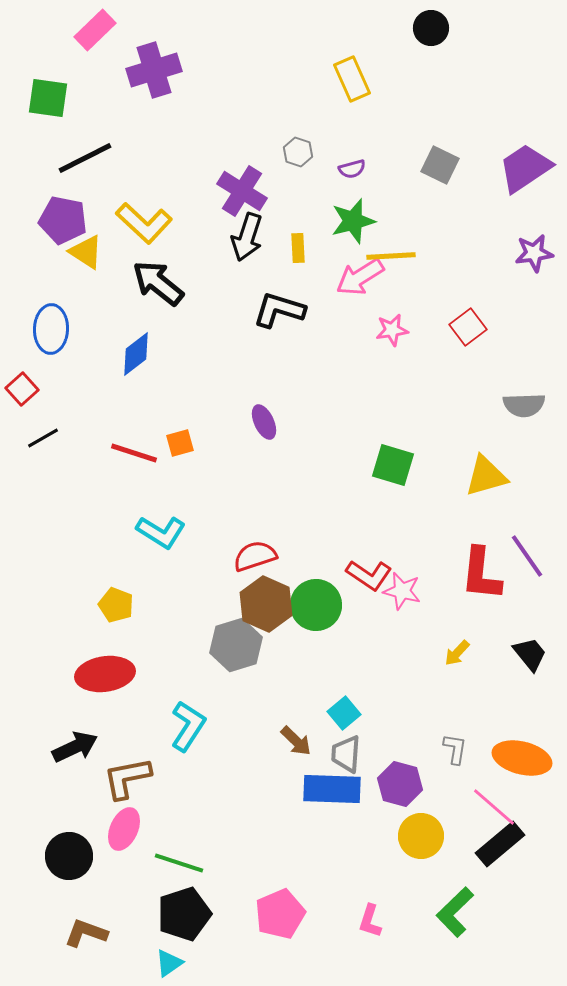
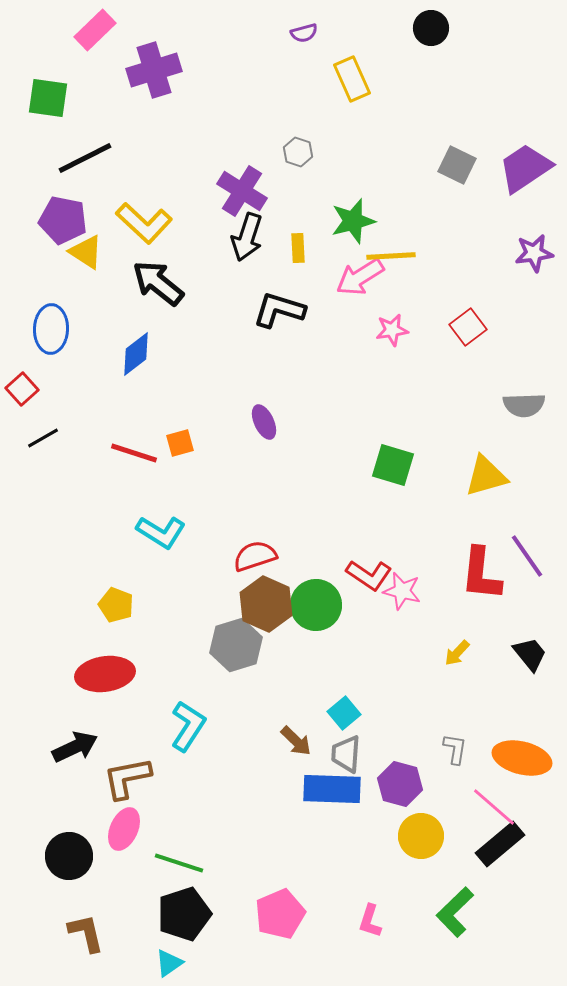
gray square at (440, 165): moved 17 px right
purple semicircle at (352, 169): moved 48 px left, 136 px up
brown L-shape at (86, 933): rotated 57 degrees clockwise
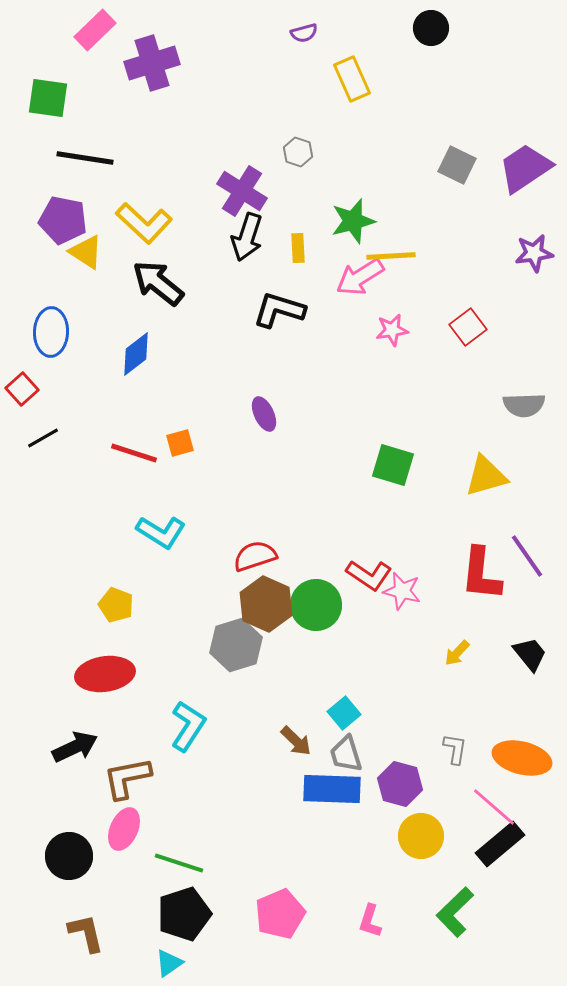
purple cross at (154, 70): moved 2 px left, 7 px up
black line at (85, 158): rotated 36 degrees clockwise
blue ellipse at (51, 329): moved 3 px down
purple ellipse at (264, 422): moved 8 px up
gray trapezoid at (346, 754): rotated 21 degrees counterclockwise
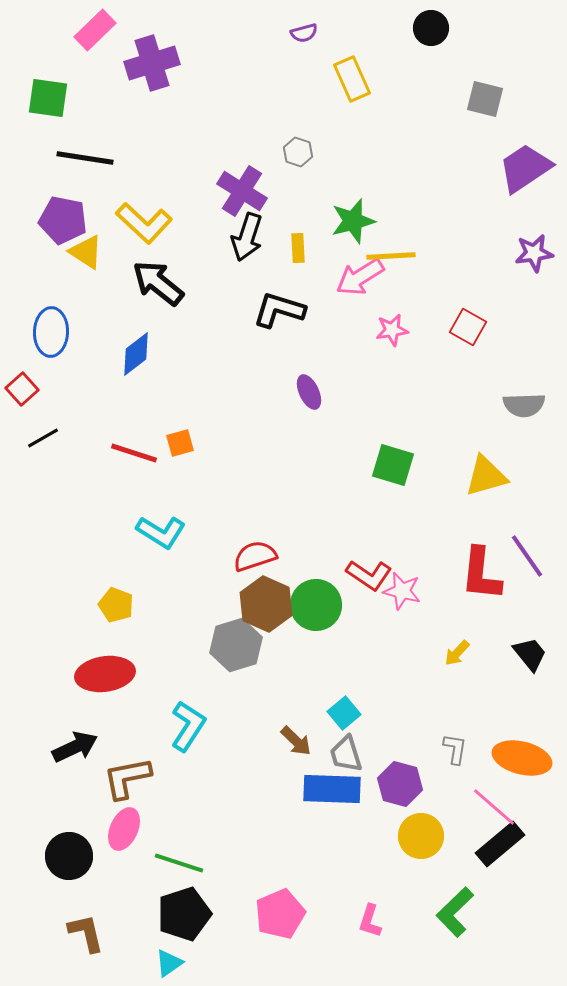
gray square at (457, 165): moved 28 px right, 66 px up; rotated 12 degrees counterclockwise
red square at (468, 327): rotated 24 degrees counterclockwise
purple ellipse at (264, 414): moved 45 px right, 22 px up
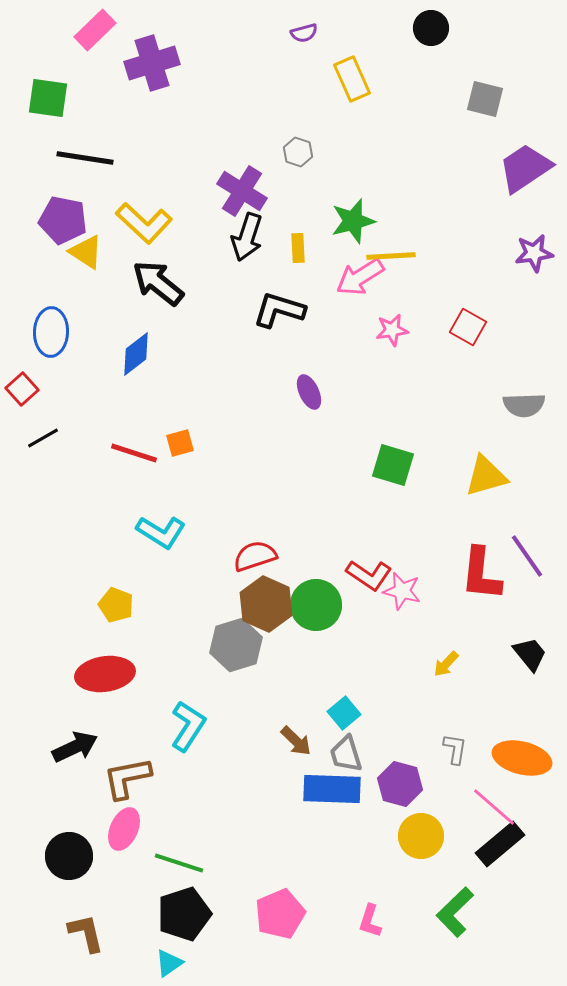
yellow arrow at (457, 653): moved 11 px left, 11 px down
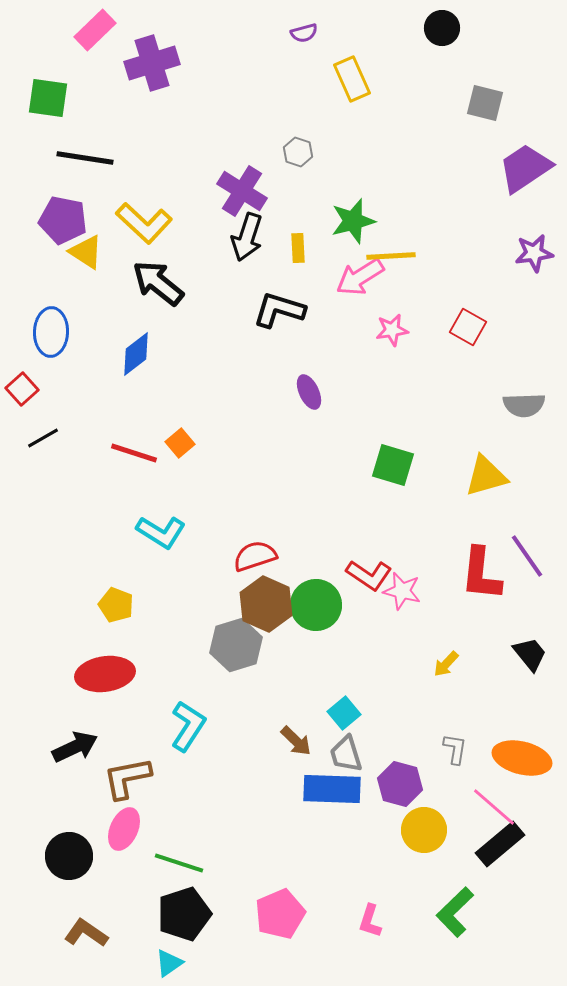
black circle at (431, 28): moved 11 px right
gray square at (485, 99): moved 4 px down
orange square at (180, 443): rotated 24 degrees counterclockwise
yellow circle at (421, 836): moved 3 px right, 6 px up
brown L-shape at (86, 933): rotated 42 degrees counterclockwise
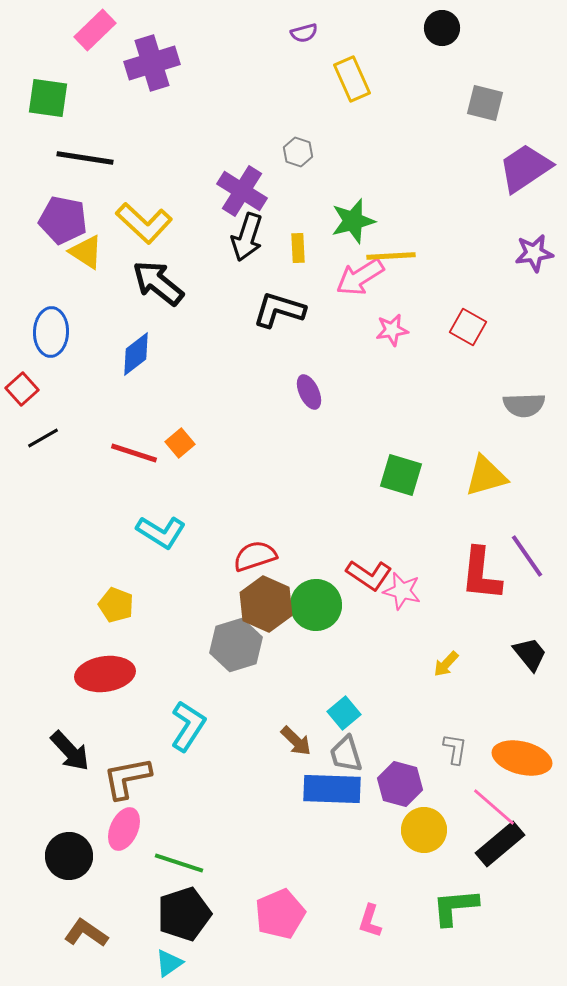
green square at (393, 465): moved 8 px right, 10 px down
black arrow at (75, 747): moved 5 px left, 4 px down; rotated 72 degrees clockwise
green L-shape at (455, 912): moved 5 px up; rotated 39 degrees clockwise
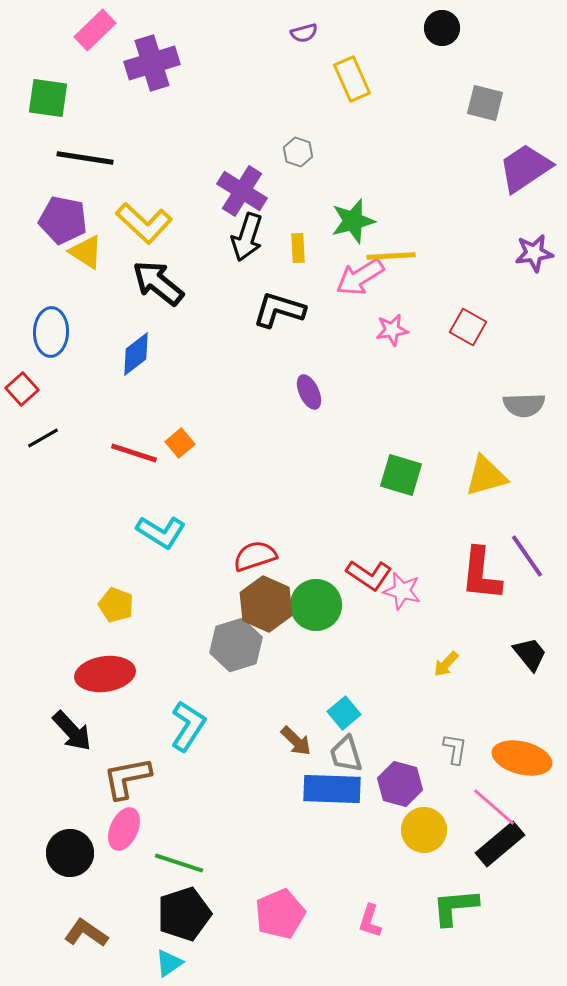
black arrow at (70, 751): moved 2 px right, 20 px up
black circle at (69, 856): moved 1 px right, 3 px up
